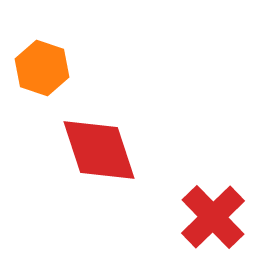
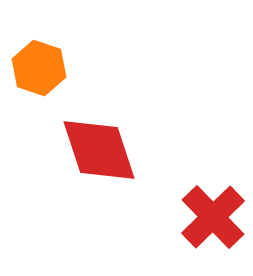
orange hexagon: moved 3 px left
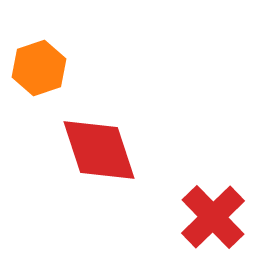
orange hexagon: rotated 22 degrees clockwise
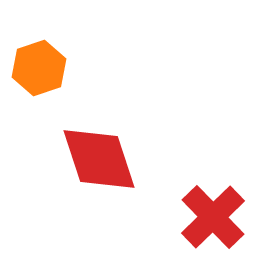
red diamond: moved 9 px down
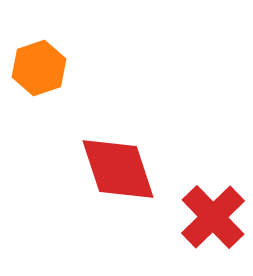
red diamond: moved 19 px right, 10 px down
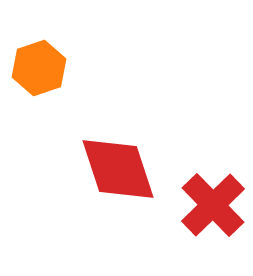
red cross: moved 12 px up
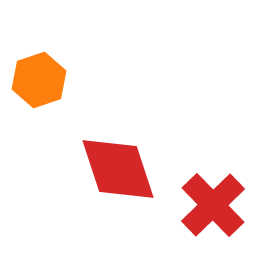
orange hexagon: moved 12 px down
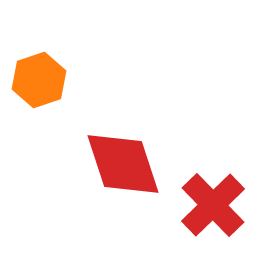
red diamond: moved 5 px right, 5 px up
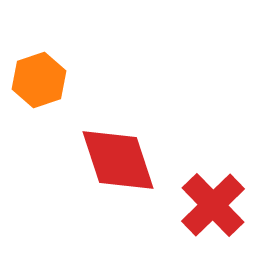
red diamond: moved 5 px left, 4 px up
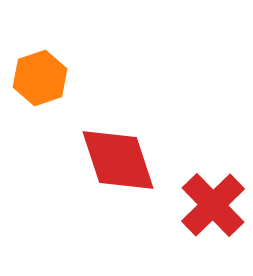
orange hexagon: moved 1 px right, 2 px up
